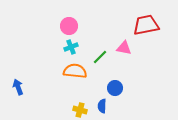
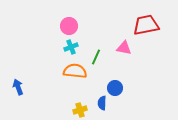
green line: moved 4 px left; rotated 21 degrees counterclockwise
blue semicircle: moved 3 px up
yellow cross: rotated 32 degrees counterclockwise
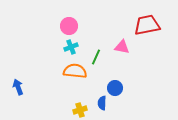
red trapezoid: moved 1 px right
pink triangle: moved 2 px left, 1 px up
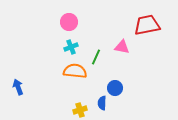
pink circle: moved 4 px up
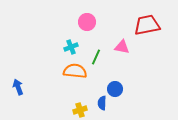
pink circle: moved 18 px right
blue circle: moved 1 px down
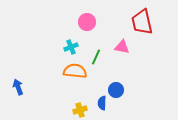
red trapezoid: moved 5 px left, 3 px up; rotated 92 degrees counterclockwise
blue circle: moved 1 px right, 1 px down
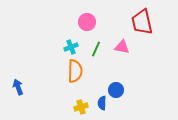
green line: moved 8 px up
orange semicircle: rotated 85 degrees clockwise
yellow cross: moved 1 px right, 3 px up
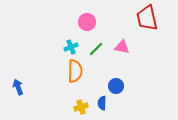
red trapezoid: moved 5 px right, 4 px up
green line: rotated 21 degrees clockwise
blue circle: moved 4 px up
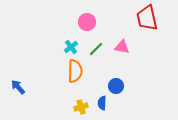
cyan cross: rotated 16 degrees counterclockwise
blue arrow: rotated 21 degrees counterclockwise
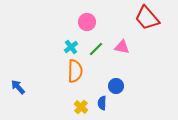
red trapezoid: rotated 28 degrees counterclockwise
yellow cross: rotated 32 degrees counterclockwise
